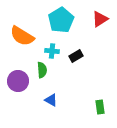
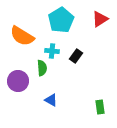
black rectangle: rotated 24 degrees counterclockwise
green semicircle: moved 2 px up
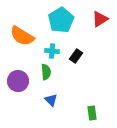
green semicircle: moved 4 px right, 4 px down
blue triangle: rotated 16 degrees clockwise
green rectangle: moved 8 px left, 6 px down
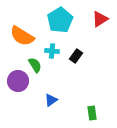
cyan pentagon: moved 1 px left
green semicircle: moved 11 px left, 7 px up; rotated 28 degrees counterclockwise
blue triangle: rotated 40 degrees clockwise
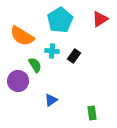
black rectangle: moved 2 px left
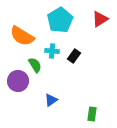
green rectangle: moved 1 px down; rotated 16 degrees clockwise
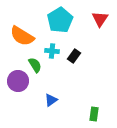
red triangle: rotated 24 degrees counterclockwise
green rectangle: moved 2 px right
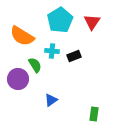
red triangle: moved 8 px left, 3 px down
black rectangle: rotated 32 degrees clockwise
purple circle: moved 2 px up
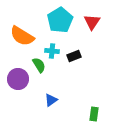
green semicircle: moved 4 px right
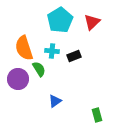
red triangle: rotated 12 degrees clockwise
orange semicircle: moved 2 px right, 12 px down; rotated 40 degrees clockwise
green semicircle: moved 4 px down
blue triangle: moved 4 px right, 1 px down
green rectangle: moved 3 px right, 1 px down; rotated 24 degrees counterclockwise
